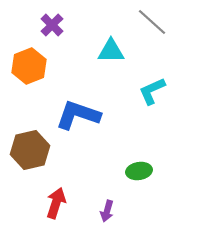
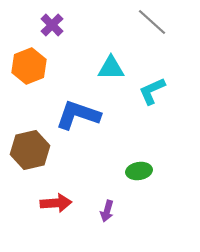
cyan triangle: moved 17 px down
red arrow: rotated 68 degrees clockwise
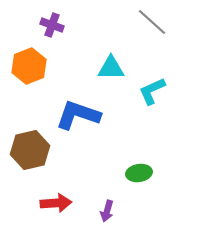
purple cross: rotated 25 degrees counterclockwise
green ellipse: moved 2 px down
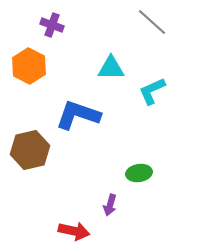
orange hexagon: rotated 12 degrees counterclockwise
red arrow: moved 18 px right, 28 px down; rotated 16 degrees clockwise
purple arrow: moved 3 px right, 6 px up
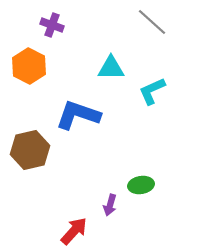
green ellipse: moved 2 px right, 12 px down
red arrow: rotated 60 degrees counterclockwise
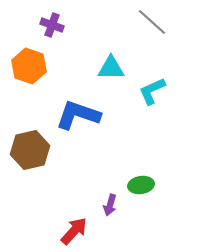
orange hexagon: rotated 8 degrees counterclockwise
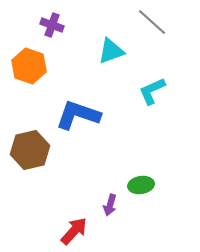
cyan triangle: moved 17 px up; rotated 20 degrees counterclockwise
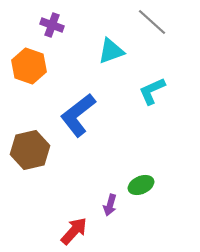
blue L-shape: rotated 57 degrees counterclockwise
green ellipse: rotated 15 degrees counterclockwise
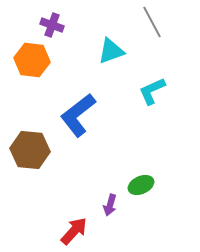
gray line: rotated 20 degrees clockwise
orange hexagon: moved 3 px right, 6 px up; rotated 12 degrees counterclockwise
brown hexagon: rotated 18 degrees clockwise
